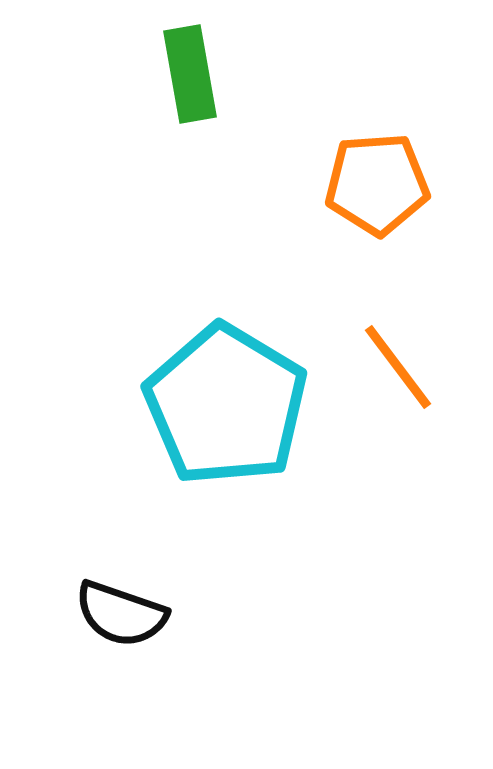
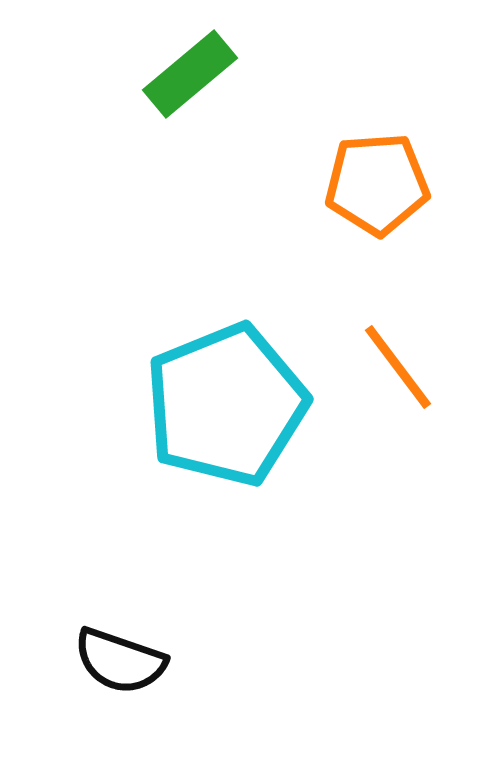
green rectangle: rotated 60 degrees clockwise
cyan pentagon: rotated 19 degrees clockwise
black semicircle: moved 1 px left, 47 px down
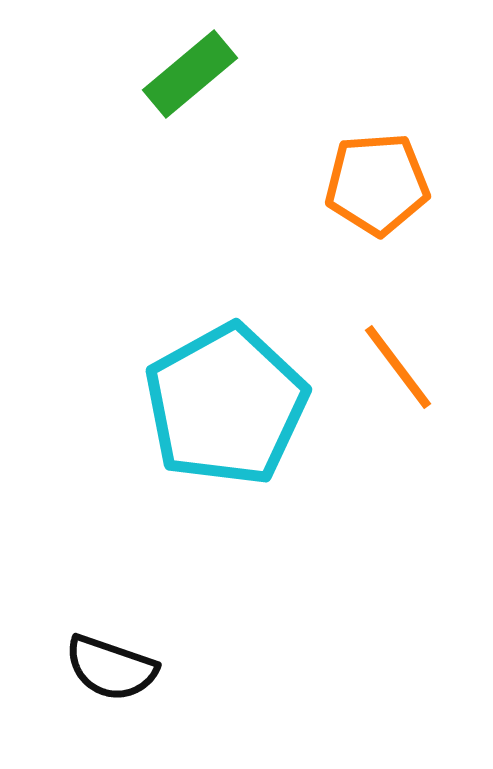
cyan pentagon: rotated 7 degrees counterclockwise
black semicircle: moved 9 px left, 7 px down
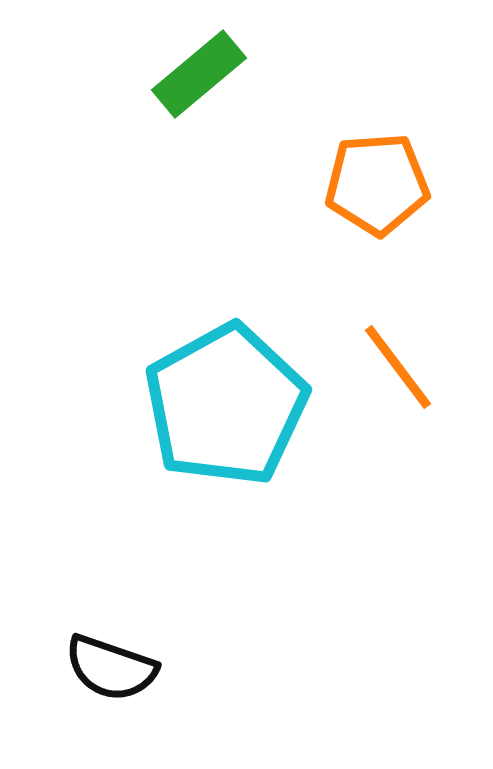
green rectangle: moved 9 px right
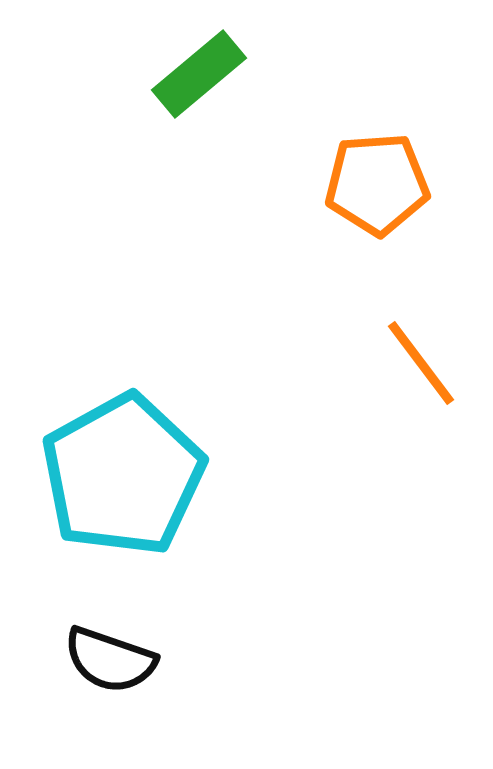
orange line: moved 23 px right, 4 px up
cyan pentagon: moved 103 px left, 70 px down
black semicircle: moved 1 px left, 8 px up
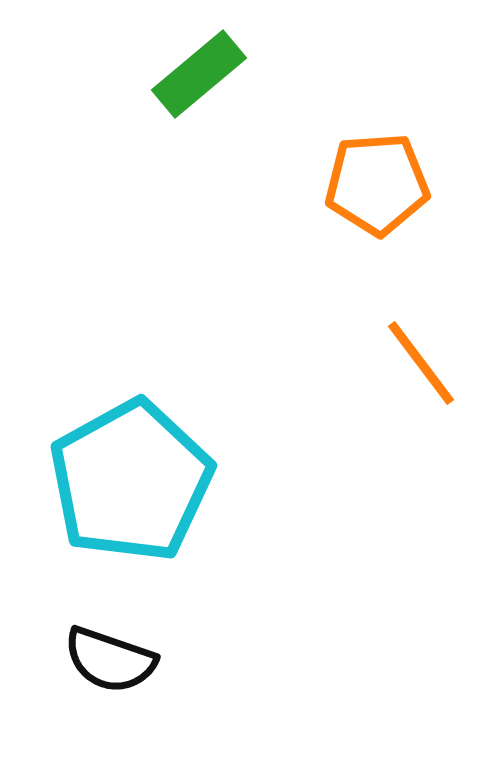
cyan pentagon: moved 8 px right, 6 px down
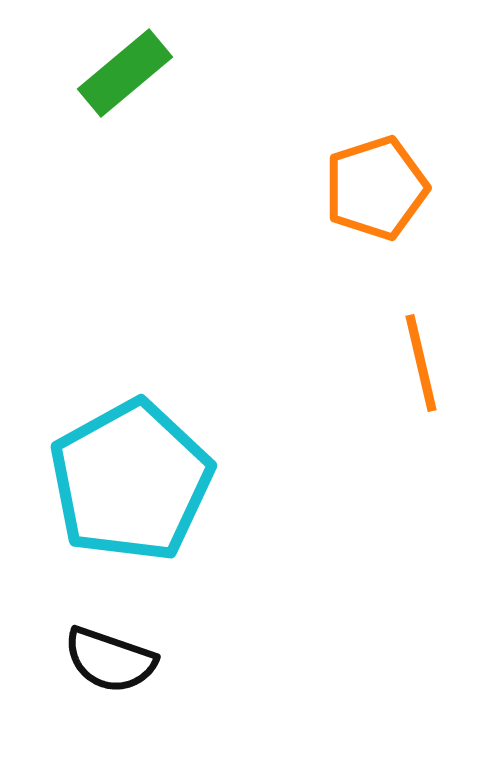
green rectangle: moved 74 px left, 1 px up
orange pentagon: moved 1 px left, 4 px down; rotated 14 degrees counterclockwise
orange line: rotated 24 degrees clockwise
